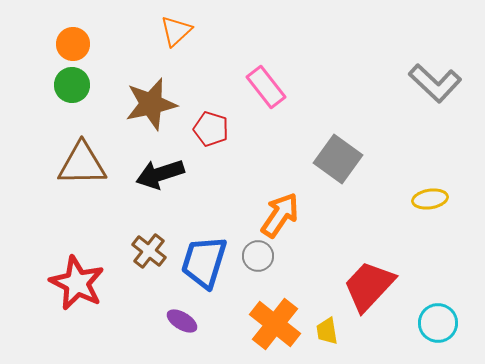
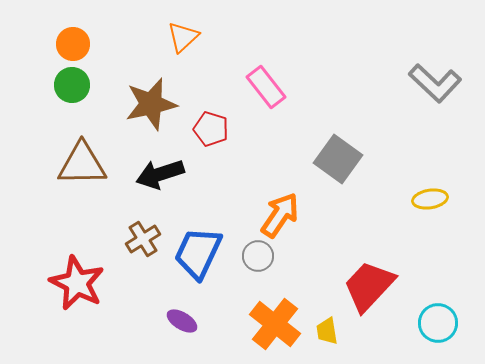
orange triangle: moved 7 px right, 6 px down
brown cross: moved 6 px left, 12 px up; rotated 20 degrees clockwise
blue trapezoid: moved 6 px left, 9 px up; rotated 8 degrees clockwise
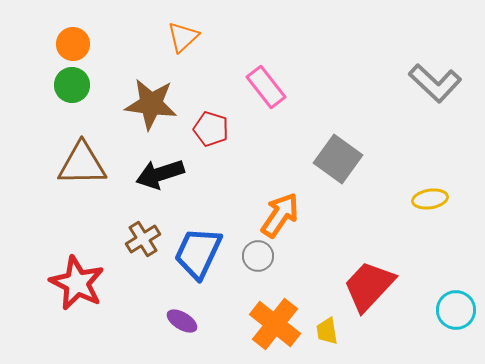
brown star: rotated 20 degrees clockwise
cyan circle: moved 18 px right, 13 px up
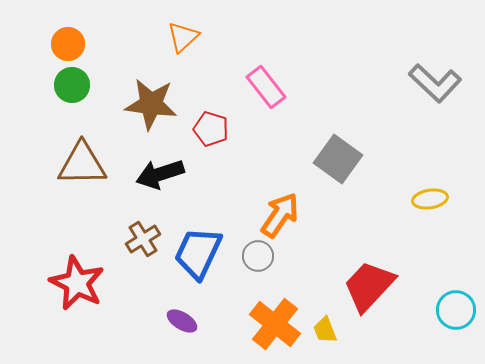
orange circle: moved 5 px left
yellow trapezoid: moved 2 px left, 1 px up; rotated 12 degrees counterclockwise
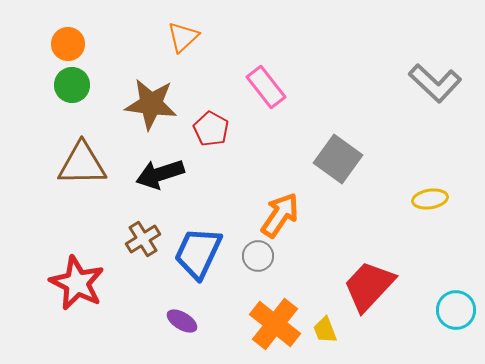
red pentagon: rotated 12 degrees clockwise
